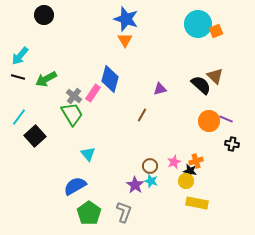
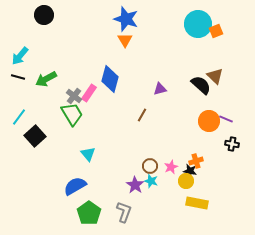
pink rectangle: moved 4 px left
pink star: moved 3 px left, 5 px down
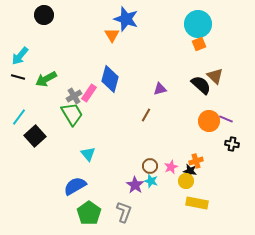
orange square: moved 17 px left, 13 px down
orange triangle: moved 13 px left, 5 px up
gray cross: rotated 21 degrees clockwise
brown line: moved 4 px right
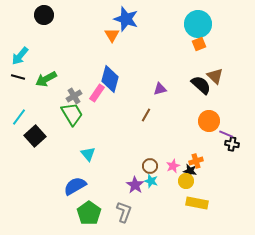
pink rectangle: moved 8 px right
purple line: moved 15 px down
pink star: moved 2 px right, 1 px up
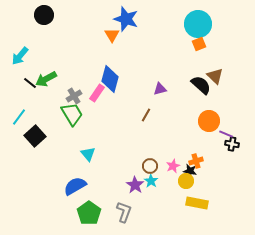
black line: moved 12 px right, 6 px down; rotated 24 degrees clockwise
cyan star: rotated 16 degrees clockwise
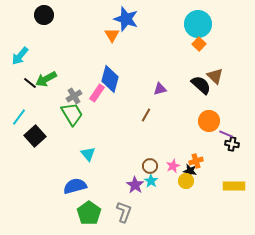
orange square: rotated 24 degrees counterclockwise
blue semicircle: rotated 15 degrees clockwise
yellow rectangle: moved 37 px right, 17 px up; rotated 10 degrees counterclockwise
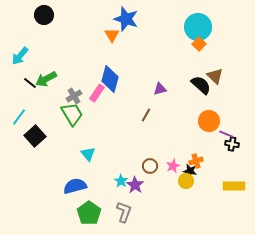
cyan circle: moved 3 px down
cyan star: moved 30 px left
